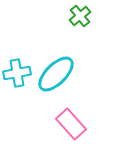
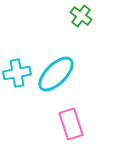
green cross: moved 1 px right; rotated 15 degrees counterclockwise
pink rectangle: rotated 24 degrees clockwise
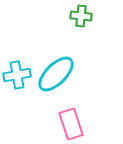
green cross: rotated 30 degrees counterclockwise
cyan cross: moved 2 px down
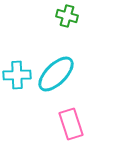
green cross: moved 14 px left; rotated 10 degrees clockwise
cyan cross: rotated 8 degrees clockwise
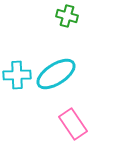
cyan ellipse: rotated 12 degrees clockwise
pink rectangle: moved 2 px right; rotated 16 degrees counterclockwise
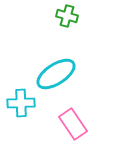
cyan cross: moved 4 px right, 28 px down
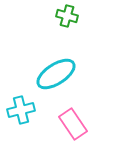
cyan cross: moved 7 px down; rotated 12 degrees counterclockwise
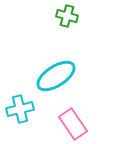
cyan ellipse: moved 2 px down
cyan cross: moved 1 px left, 1 px up
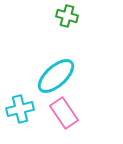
cyan ellipse: rotated 9 degrees counterclockwise
pink rectangle: moved 9 px left, 11 px up
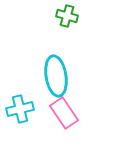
cyan ellipse: rotated 57 degrees counterclockwise
